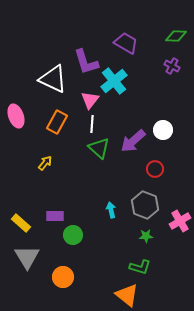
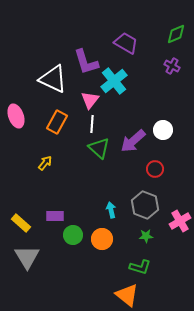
green diamond: moved 2 px up; rotated 25 degrees counterclockwise
orange circle: moved 39 px right, 38 px up
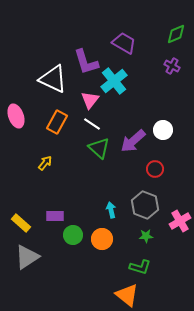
purple trapezoid: moved 2 px left
white line: rotated 60 degrees counterclockwise
gray triangle: rotated 28 degrees clockwise
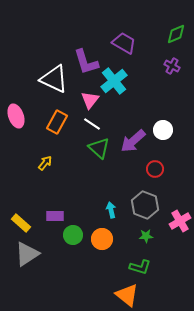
white triangle: moved 1 px right
gray triangle: moved 3 px up
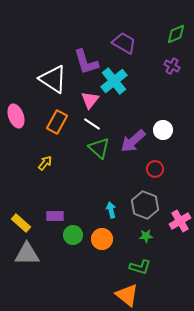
white triangle: moved 1 px left; rotated 8 degrees clockwise
gray triangle: rotated 32 degrees clockwise
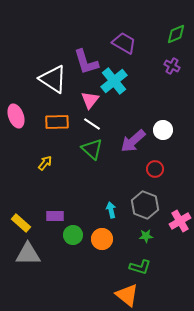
orange rectangle: rotated 60 degrees clockwise
green triangle: moved 7 px left, 1 px down
gray triangle: moved 1 px right
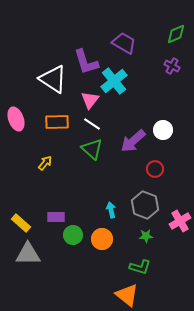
pink ellipse: moved 3 px down
purple rectangle: moved 1 px right, 1 px down
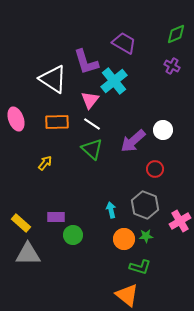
orange circle: moved 22 px right
